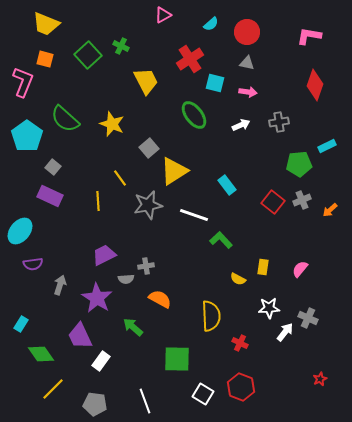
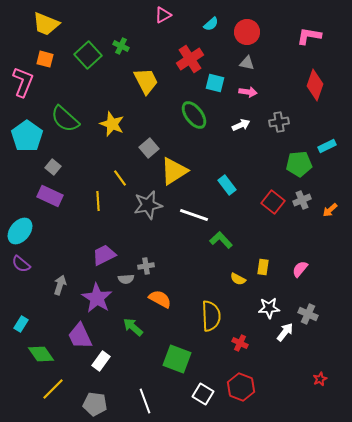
purple semicircle at (33, 264): moved 12 px left; rotated 48 degrees clockwise
gray cross at (308, 318): moved 4 px up
green square at (177, 359): rotated 20 degrees clockwise
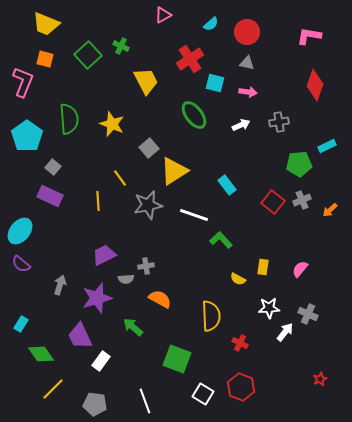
green semicircle at (65, 119): moved 4 px right; rotated 136 degrees counterclockwise
purple star at (97, 298): rotated 24 degrees clockwise
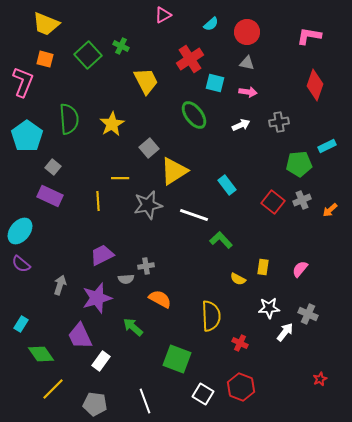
yellow star at (112, 124): rotated 20 degrees clockwise
yellow line at (120, 178): rotated 54 degrees counterclockwise
purple trapezoid at (104, 255): moved 2 px left
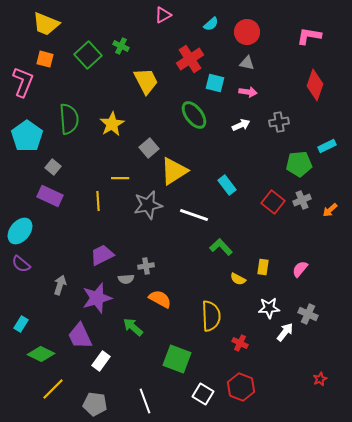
green L-shape at (221, 240): moved 7 px down
green diamond at (41, 354): rotated 28 degrees counterclockwise
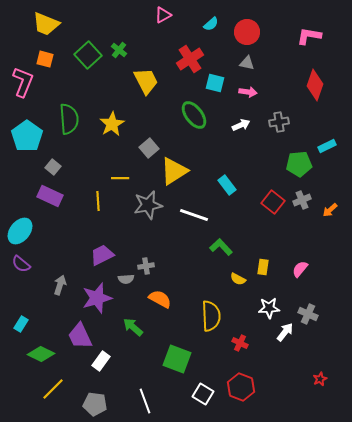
green cross at (121, 46): moved 2 px left, 4 px down; rotated 14 degrees clockwise
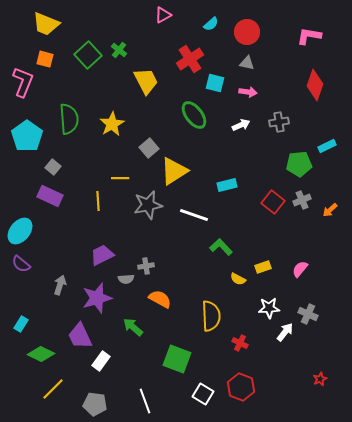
cyan rectangle at (227, 185): rotated 66 degrees counterclockwise
yellow rectangle at (263, 267): rotated 63 degrees clockwise
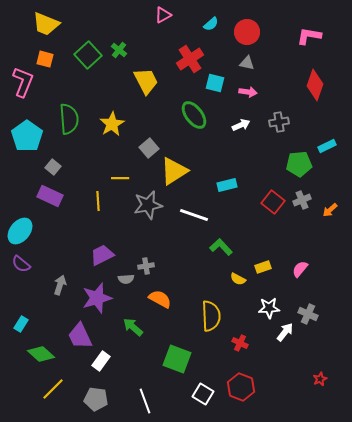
green diamond at (41, 354): rotated 16 degrees clockwise
gray pentagon at (95, 404): moved 1 px right, 5 px up
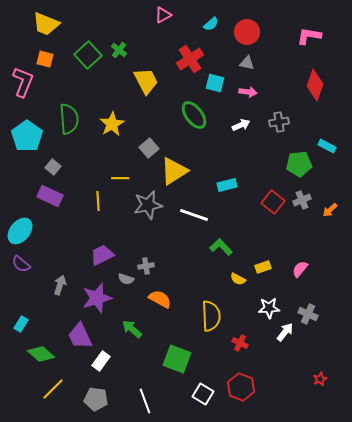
cyan rectangle at (327, 146): rotated 54 degrees clockwise
gray semicircle at (126, 279): rotated 21 degrees clockwise
green arrow at (133, 327): moved 1 px left, 2 px down
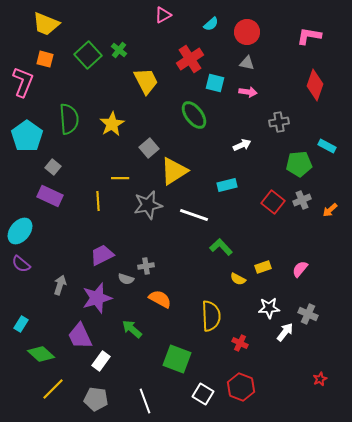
white arrow at (241, 125): moved 1 px right, 20 px down
